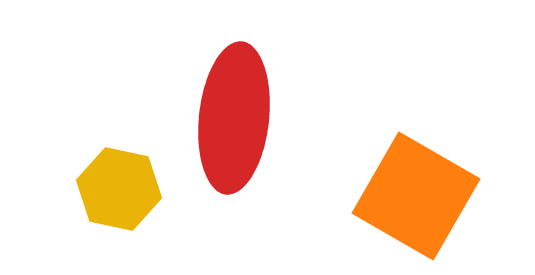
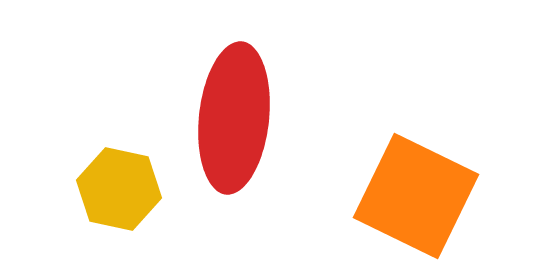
orange square: rotated 4 degrees counterclockwise
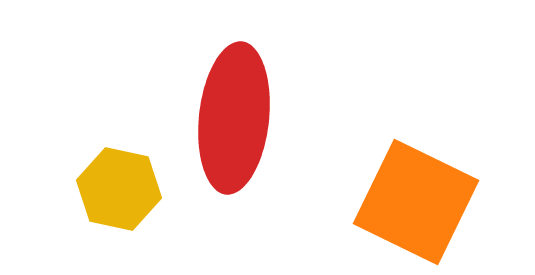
orange square: moved 6 px down
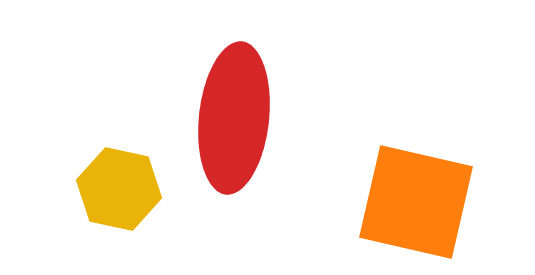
orange square: rotated 13 degrees counterclockwise
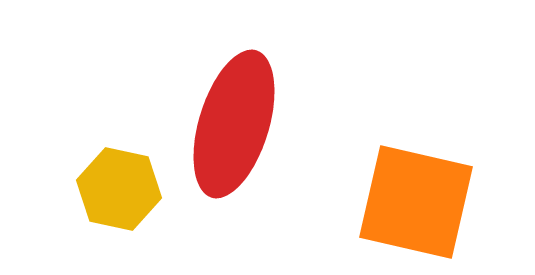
red ellipse: moved 6 px down; rotated 11 degrees clockwise
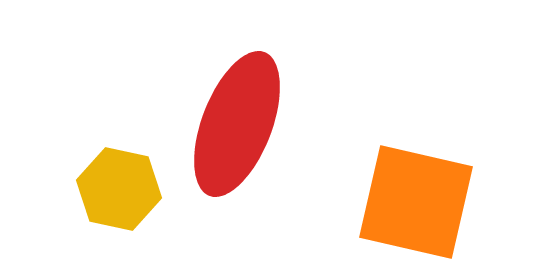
red ellipse: moved 3 px right; rotated 4 degrees clockwise
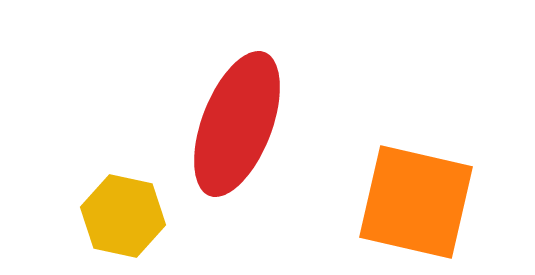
yellow hexagon: moved 4 px right, 27 px down
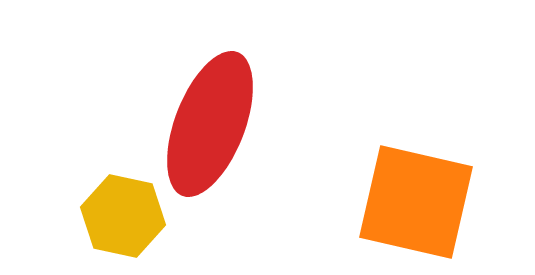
red ellipse: moved 27 px left
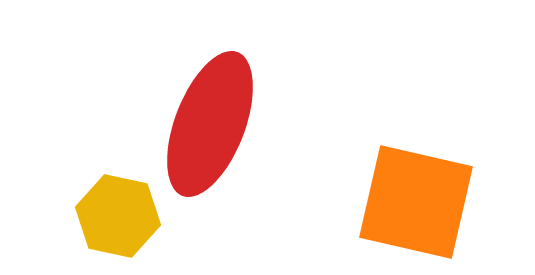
yellow hexagon: moved 5 px left
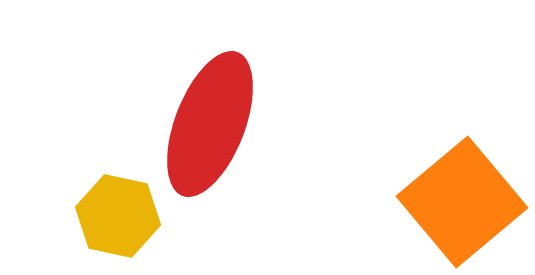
orange square: moved 46 px right; rotated 37 degrees clockwise
